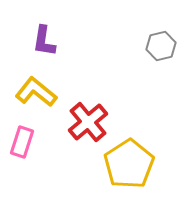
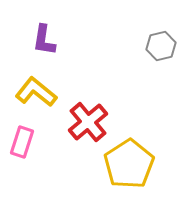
purple L-shape: moved 1 px up
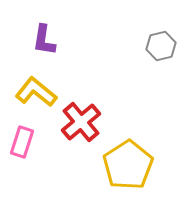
red cross: moved 7 px left
yellow pentagon: moved 1 px left, 1 px down
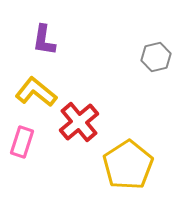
gray hexagon: moved 5 px left, 11 px down
red cross: moved 2 px left
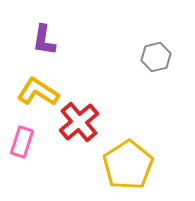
yellow L-shape: moved 2 px right; rotated 6 degrees counterclockwise
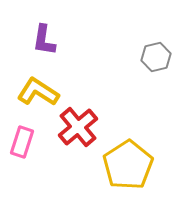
red cross: moved 1 px left, 5 px down
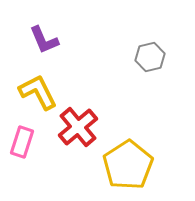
purple L-shape: rotated 32 degrees counterclockwise
gray hexagon: moved 6 px left
yellow L-shape: rotated 30 degrees clockwise
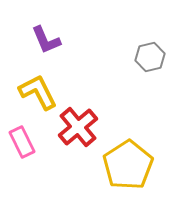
purple L-shape: moved 2 px right
pink rectangle: rotated 44 degrees counterclockwise
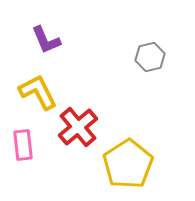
pink rectangle: moved 1 px right, 3 px down; rotated 20 degrees clockwise
yellow pentagon: moved 1 px up
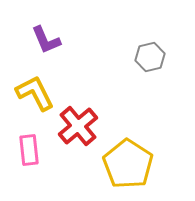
yellow L-shape: moved 3 px left, 1 px down
red cross: moved 1 px up
pink rectangle: moved 6 px right, 5 px down
yellow pentagon: rotated 6 degrees counterclockwise
